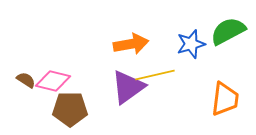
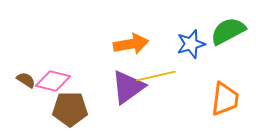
yellow line: moved 1 px right, 1 px down
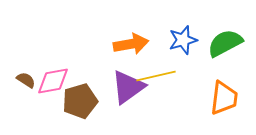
green semicircle: moved 3 px left, 12 px down
blue star: moved 8 px left, 4 px up
pink diamond: rotated 24 degrees counterclockwise
orange trapezoid: moved 1 px left, 1 px up
brown pentagon: moved 10 px right, 8 px up; rotated 16 degrees counterclockwise
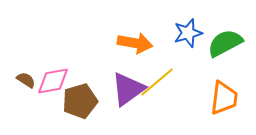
blue star: moved 5 px right, 7 px up
orange arrow: moved 4 px right, 1 px up; rotated 20 degrees clockwise
yellow line: moved 1 px right, 6 px down; rotated 27 degrees counterclockwise
purple triangle: moved 2 px down
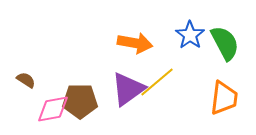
blue star: moved 2 px right, 2 px down; rotated 20 degrees counterclockwise
green semicircle: rotated 90 degrees clockwise
pink diamond: moved 28 px down
brown pentagon: rotated 16 degrees clockwise
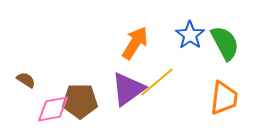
orange arrow: rotated 68 degrees counterclockwise
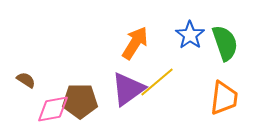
green semicircle: rotated 9 degrees clockwise
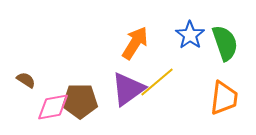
pink diamond: moved 2 px up
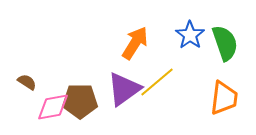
brown semicircle: moved 1 px right, 2 px down
purple triangle: moved 4 px left
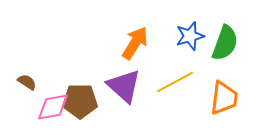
blue star: moved 1 px down; rotated 20 degrees clockwise
green semicircle: rotated 39 degrees clockwise
yellow line: moved 18 px right; rotated 12 degrees clockwise
purple triangle: moved 3 px up; rotated 42 degrees counterclockwise
